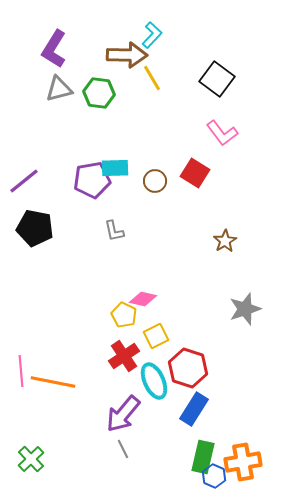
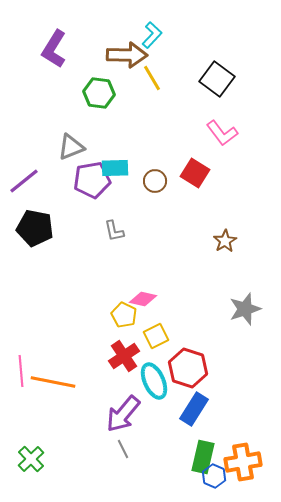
gray triangle: moved 12 px right, 58 px down; rotated 8 degrees counterclockwise
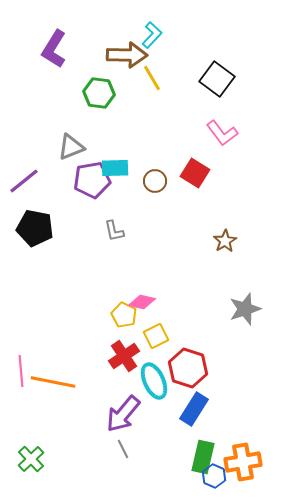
pink diamond: moved 1 px left, 3 px down
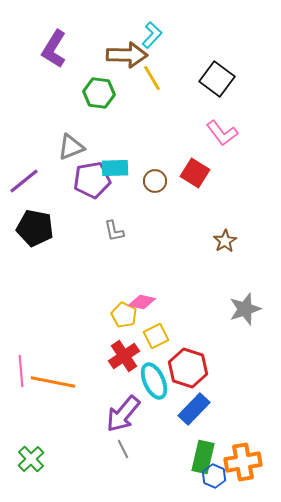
blue rectangle: rotated 12 degrees clockwise
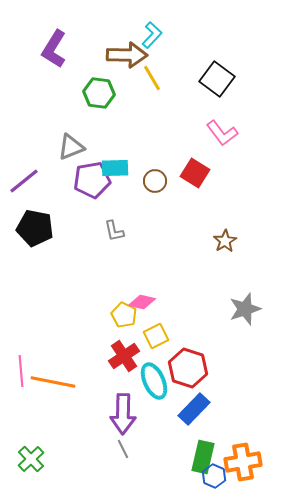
purple arrow: rotated 39 degrees counterclockwise
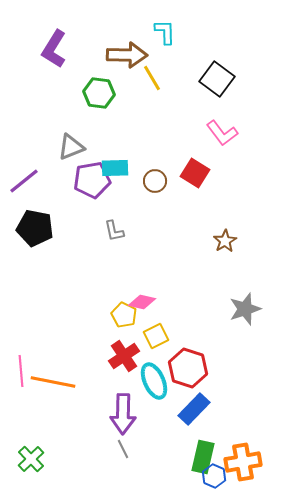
cyan L-shape: moved 13 px right, 3 px up; rotated 44 degrees counterclockwise
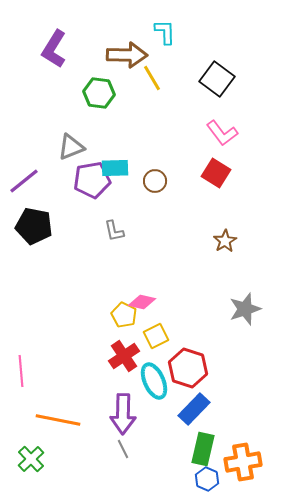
red square: moved 21 px right
black pentagon: moved 1 px left, 2 px up
orange line: moved 5 px right, 38 px down
green rectangle: moved 8 px up
blue hexagon: moved 7 px left, 3 px down
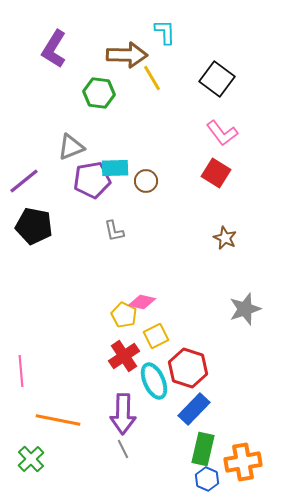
brown circle: moved 9 px left
brown star: moved 3 px up; rotated 15 degrees counterclockwise
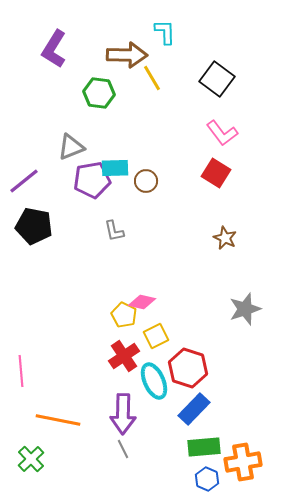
green rectangle: moved 1 px right, 2 px up; rotated 72 degrees clockwise
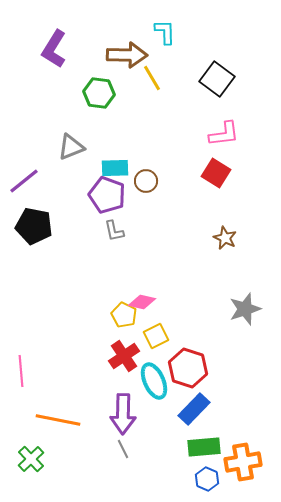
pink L-shape: moved 2 px right, 1 px down; rotated 60 degrees counterclockwise
purple pentagon: moved 15 px right, 15 px down; rotated 30 degrees clockwise
